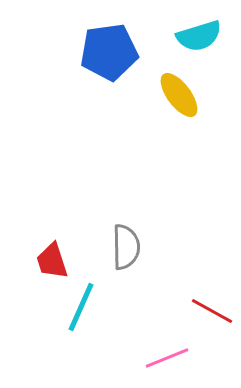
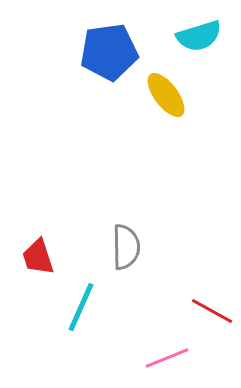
yellow ellipse: moved 13 px left
red trapezoid: moved 14 px left, 4 px up
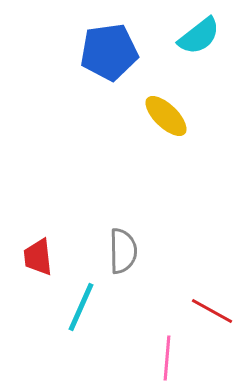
cyan semicircle: rotated 21 degrees counterclockwise
yellow ellipse: moved 21 px down; rotated 9 degrees counterclockwise
gray semicircle: moved 3 px left, 4 px down
red trapezoid: rotated 12 degrees clockwise
pink line: rotated 63 degrees counterclockwise
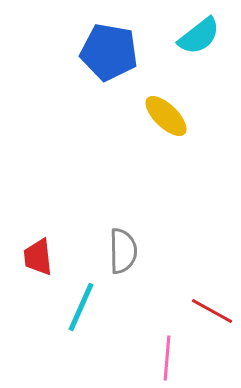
blue pentagon: rotated 18 degrees clockwise
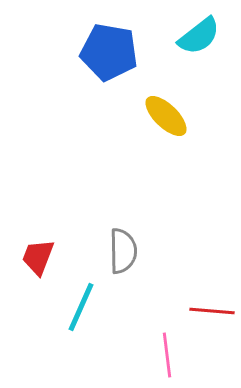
red trapezoid: rotated 27 degrees clockwise
red line: rotated 24 degrees counterclockwise
pink line: moved 3 px up; rotated 12 degrees counterclockwise
